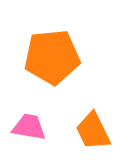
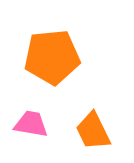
pink trapezoid: moved 2 px right, 3 px up
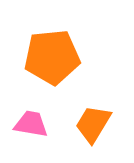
orange trapezoid: moved 7 px up; rotated 57 degrees clockwise
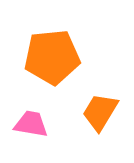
orange trapezoid: moved 7 px right, 12 px up
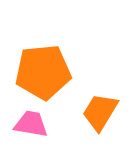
orange pentagon: moved 9 px left, 15 px down
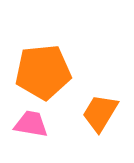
orange trapezoid: moved 1 px down
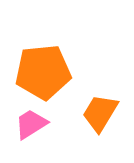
pink trapezoid: rotated 42 degrees counterclockwise
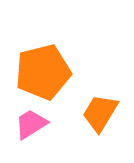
orange pentagon: rotated 8 degrees counterclockwise
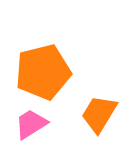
orange trapezoid: moved 1 px left, 1 px down
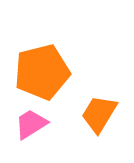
orange pentagon: moved 1 px left
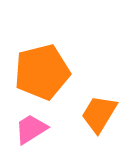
pink trapezoid: moved 5 px down
